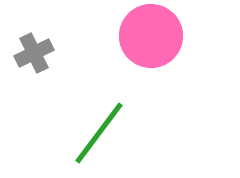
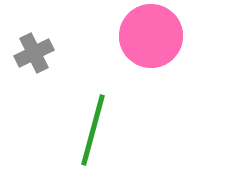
green line: moved 6 px left, 3 px up; rotated 22 degrees counterclockwise
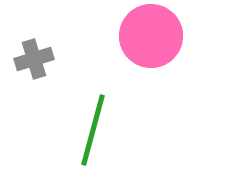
gray cross: moved 6 px down; rotated 9 degrees clockwise
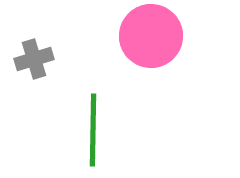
green line: rotated 14 degrees counterclockwise
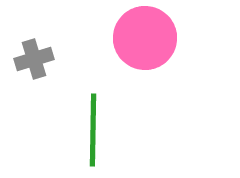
pink circle: moved 6 px left, 2 px down
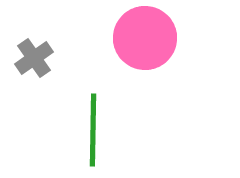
gray cross: moved 1 px up; rotated 18 degrees counterclockwise
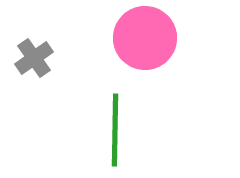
green line: moved 22 px right
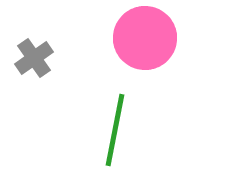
green line: rotated 10 degrees clockwise
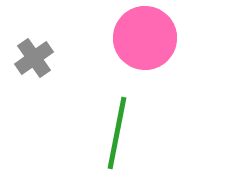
green line: moved 2 px right, 3 px down
